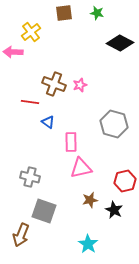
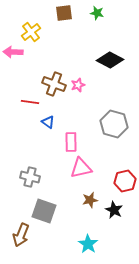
black diamond: moved 10 px left, 17 px down
pink star: moved 2 px left
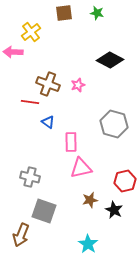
brown cross: moved 6 px left
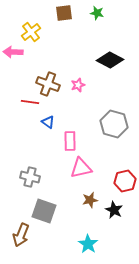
pink rectangle: moved 1 px left, 1 px up
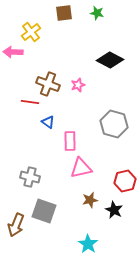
brown arrow: moved 5 px left, 10 px up
